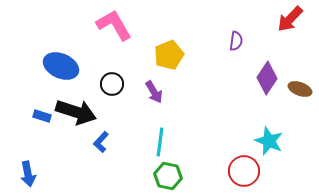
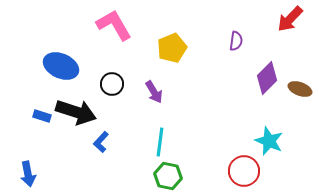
yellow pentagon: moved 3 px right, 7 px up
purple diamond: rotated 12 degrees clockwise
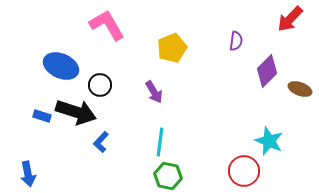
pink L-shape: moved 7 px left
purple diamond: moved 7 px up
black circle: moved 12 px left, 1 px down
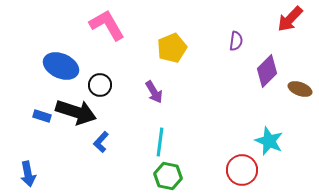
red circle: moved 2 px left, 1 px up
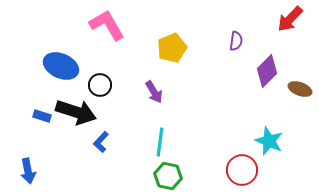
blue arrow: moved 3 px up
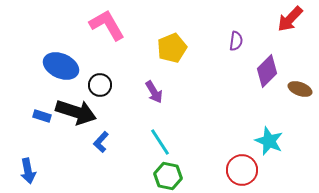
cyan line: rotated 40 degrees counterclockwise
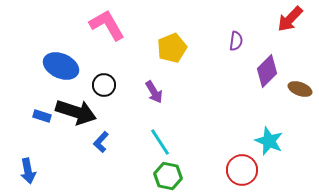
black circle: moved 4 px right
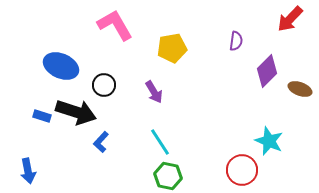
pink L-shape: moved 8 px right
yellow pentagon: rotated 12 degrees clockwise
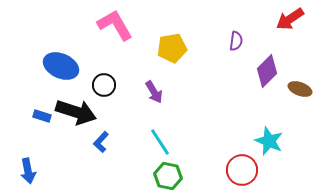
red arrow: rotated 12 degrees clockwise
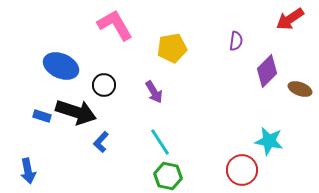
cyan star: rotated 12 degrees counterclockwise
